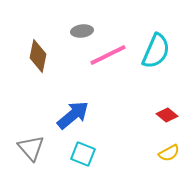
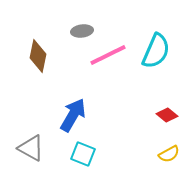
blue arrow: rotated 20 degrees counterclockwise
gray triangle: rotated 20 degrees counterclockwise
yellow semicircle: moved 1 px down
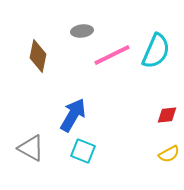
pink line: moved 4 px right
red diamond: rotated 45 degrees counterclockwise
cyan square: moved 3 px up
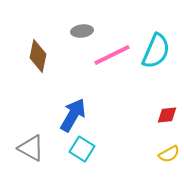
cyan square: moved 1 px left, 2 px up; rotated 10 degrees clockwise
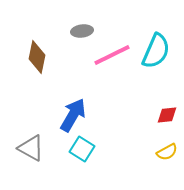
brown diamond: moved 1 px left, 1 px down
yellow semicircle: moved 2 px left, 2 px up
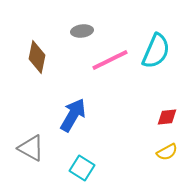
pink line: moved 2 px left, 5 px down
red diamond: moved 2 px down
cyan square: moved 19 px down
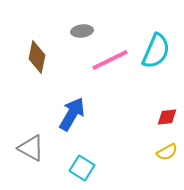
blue arrow: moved 1 px left, 1 px up
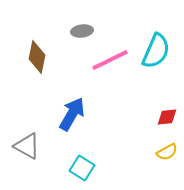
gray triangle: moved 4 px left, 2 px up
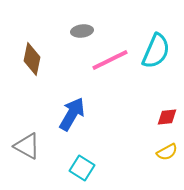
brown diamond: moved 5 px left, 2 px down
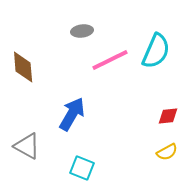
brown diamond: moved 9 px left, 8 px down; rotated 16 degrees counterclockwise
red diamond: moved 1 px right, 1 px up
cyan square: rotated 10 degrees counterclockwise
